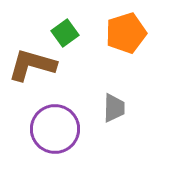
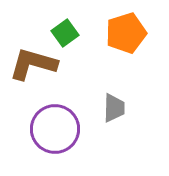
brown L-shape: moved 1 px right, 1 px up
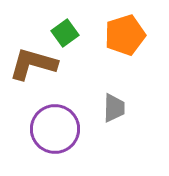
orange pentagon: moved 1 px left, 2 px down
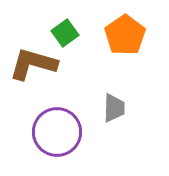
orange pentagon: rotated 18 degrees counterclockwise
purple circle: moved 2 px right, 3 px down
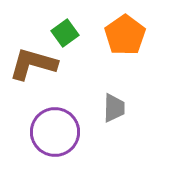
purple circle: moved 2 px left
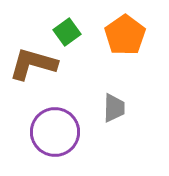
green square: moved 2 px right, 1 px up
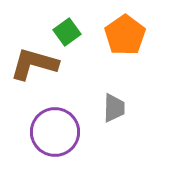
brown L-shape: moved 1 px right
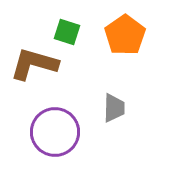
green square: rotated 36 degrees counterclockwise
